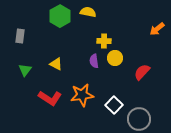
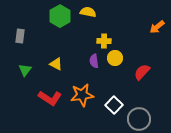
orange arrow: moved 2 px up
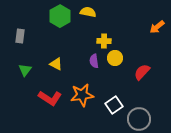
white square: rotated 12 degrees clockwise
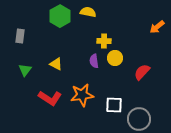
white square: rotated 36 degrees clockwise
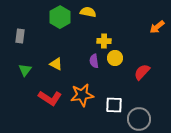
green hexagon: moved 1 px down
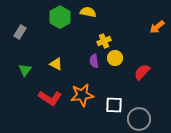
gray rectangle: moved 4 px up; rotated 24 degrees clockwise
yellow cross: rotated 24 degrees counterclockwise
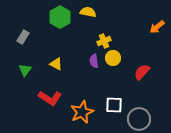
gray rectangle: moved 3 px right, 5 px down
yellow circle: moved 2 px left
orange star: moved 17 px down; rotated 15 degrees counterclockwise
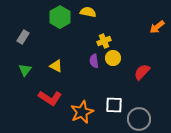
yellow triangle: moved 2 px down
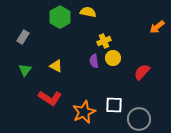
orange star: moved 2 px right
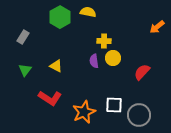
yellow cross: rotated 24 degrees clockwise
gray circle: moved 4 px up
